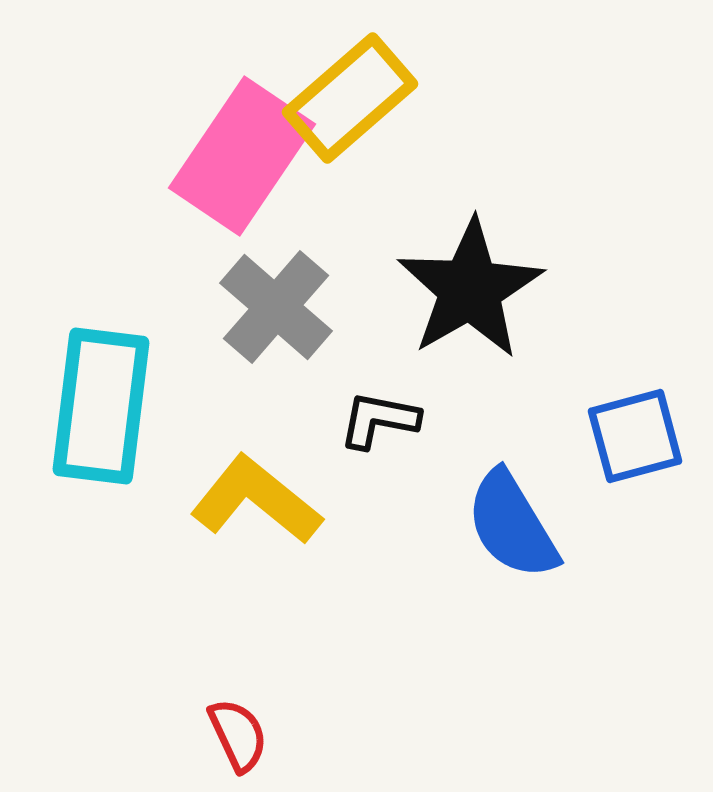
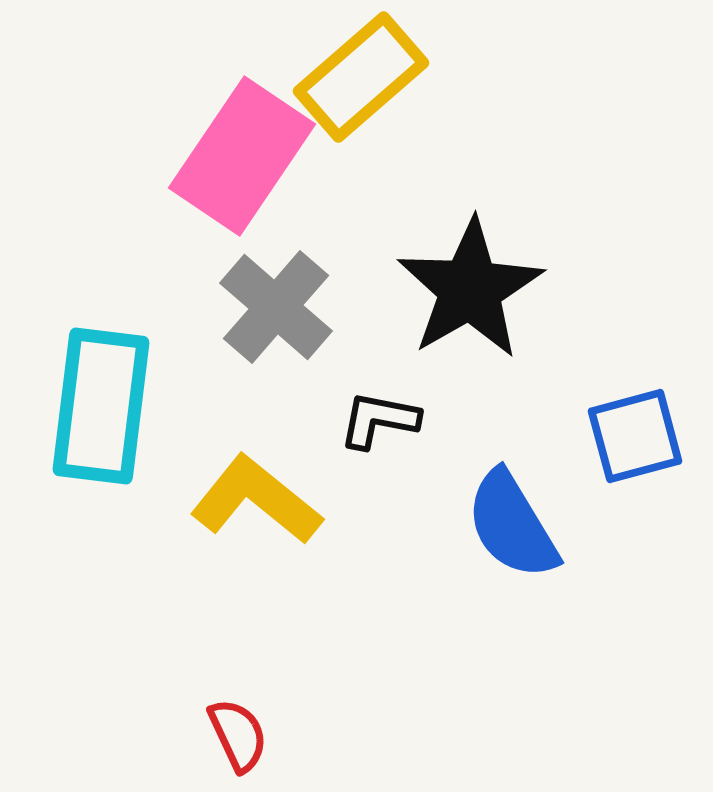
yellow rectangle: moved 11 px right, 21 px up
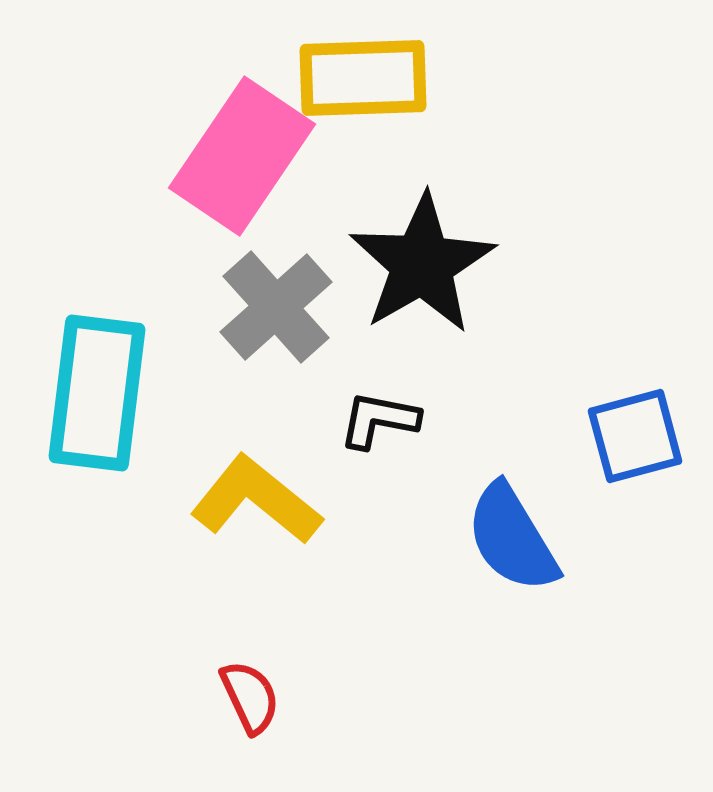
yellow rectangle: moved 2 px right, 1 px down; rotated 39 degrees clockwise
black star: moved 48 px left, 25 px up
gray cross: rotated 7 degrees clockwise
cyan rectangle: moved 4 px left, 13 px up
blue semicircle: moved 13 px down
red semicircle: moved 12 px right, 38 px up
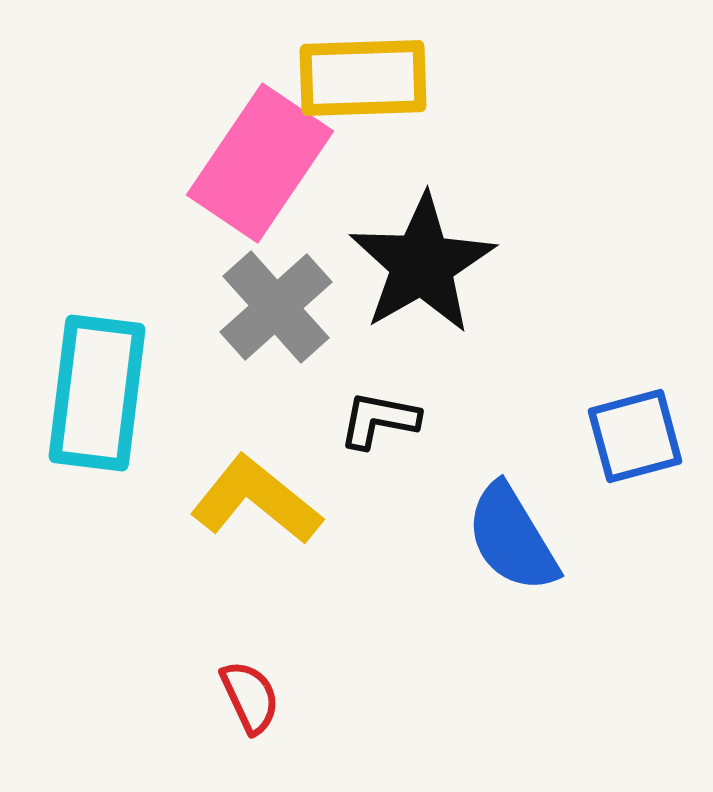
pink rectangle: moved 18 px right, 7 px down
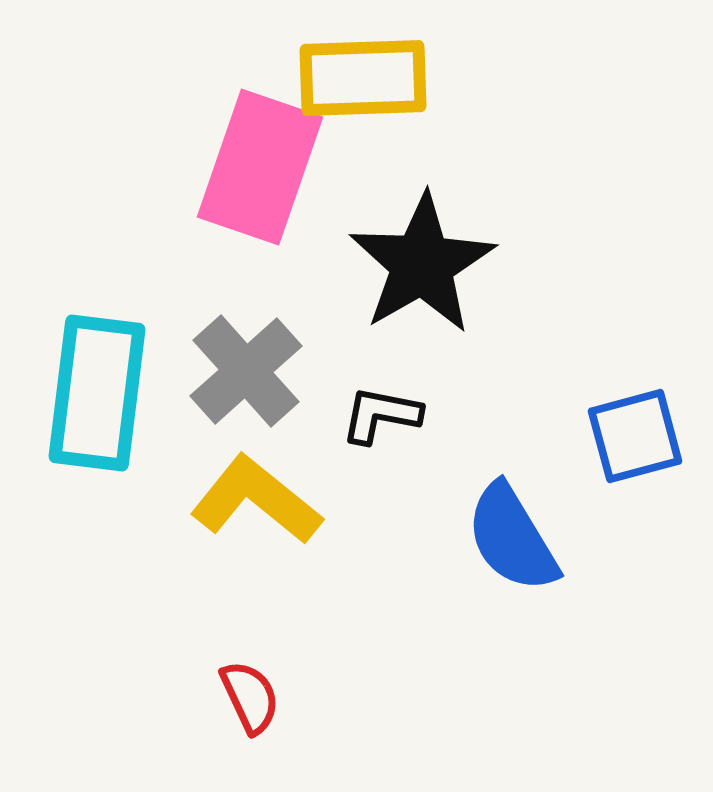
pink rectangle: moved 4 px down; rotated 15 degrees counterclockwise
gray cross: moved 30 px left, 64 px down
black L-shape: moved 2 px right, 5 px up
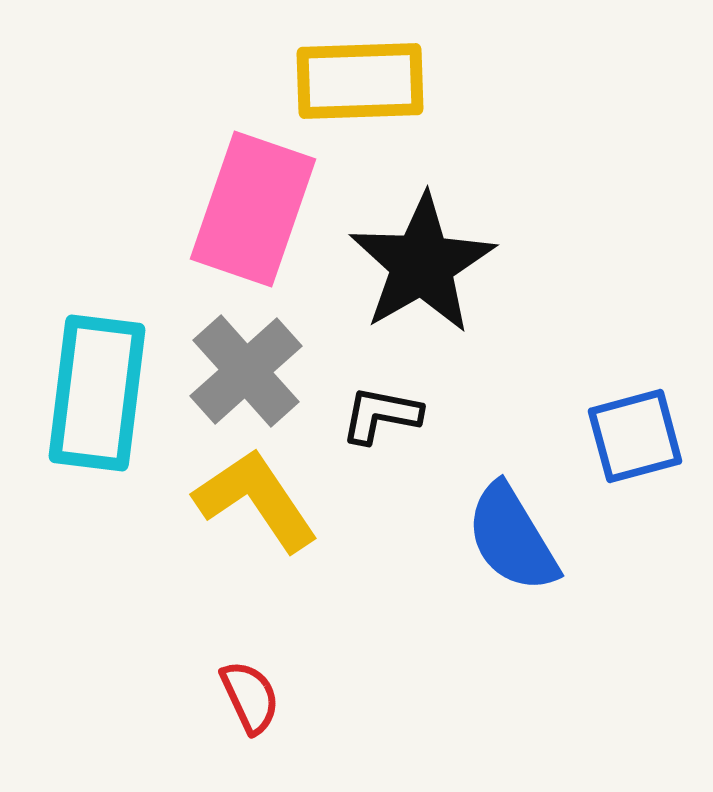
yellow rectangle: moved 3 px left, 3 px down
pink rectangle: moved 7 px left, 42 px down
yellow L-shape: rotated 17 degrees clockwise
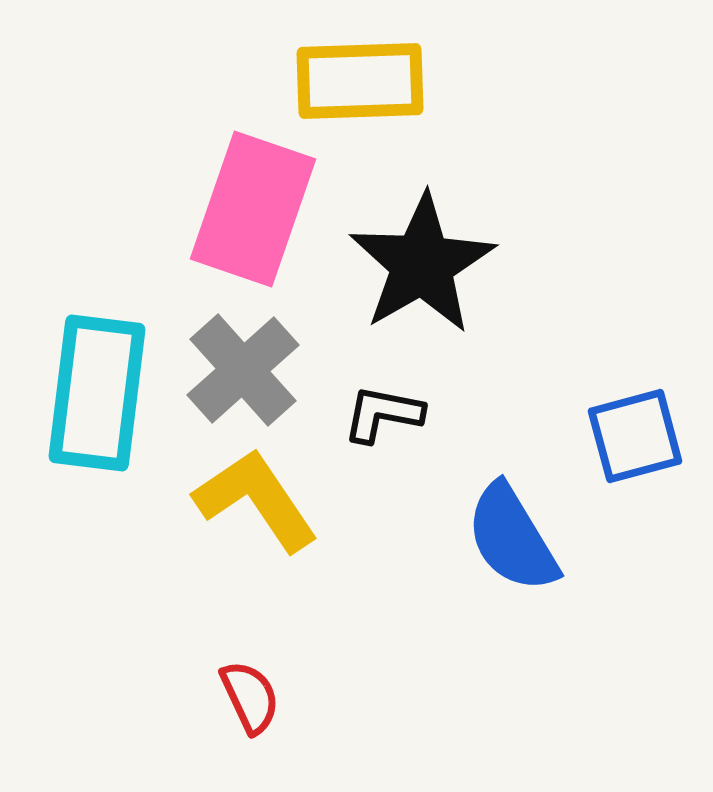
gray cross: moved 3 px left, 1 px up
black L-shape: moved 2 px right, 1 px up
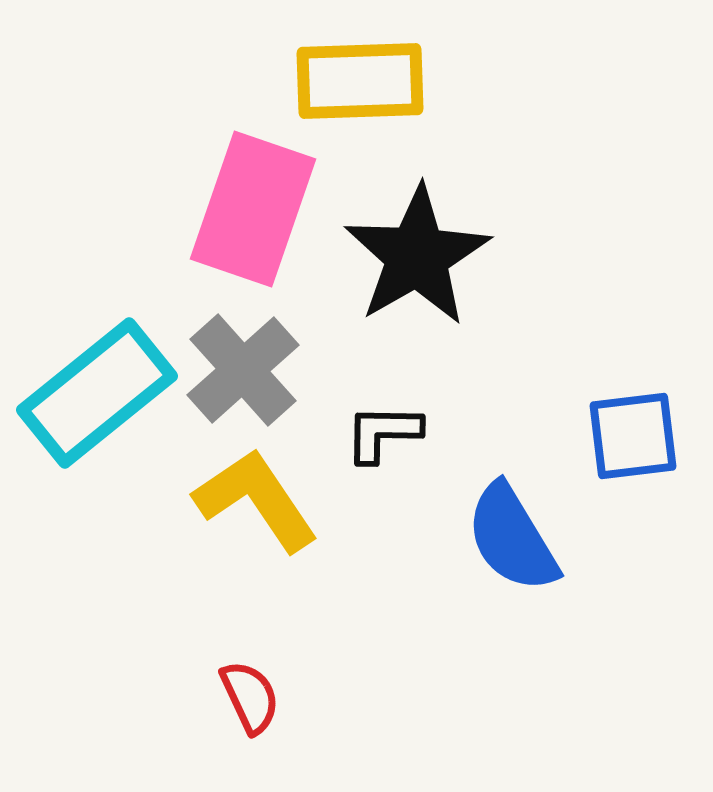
black star: moved 5 px left, 8 px up
cyan rectangle: rotated 44 degrees clockwise
black L-shape: moved 19 px down; rotated 10 degrees counterclockwise
blue square: moved 2 px left; rotated 8 degrees clockwise
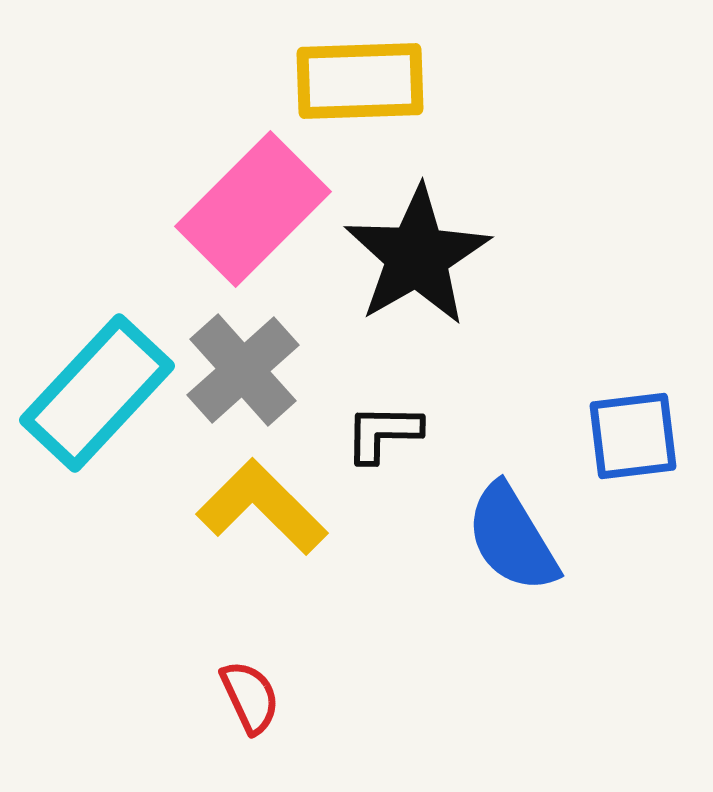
pink rectangle: rotated 26 degrees clockwise
cyan rectangle: rotated 8 degrees counterclockwise
yellow L-shape: moved 6 px right, 7 px down; rotated 11 degrees counterclockwise
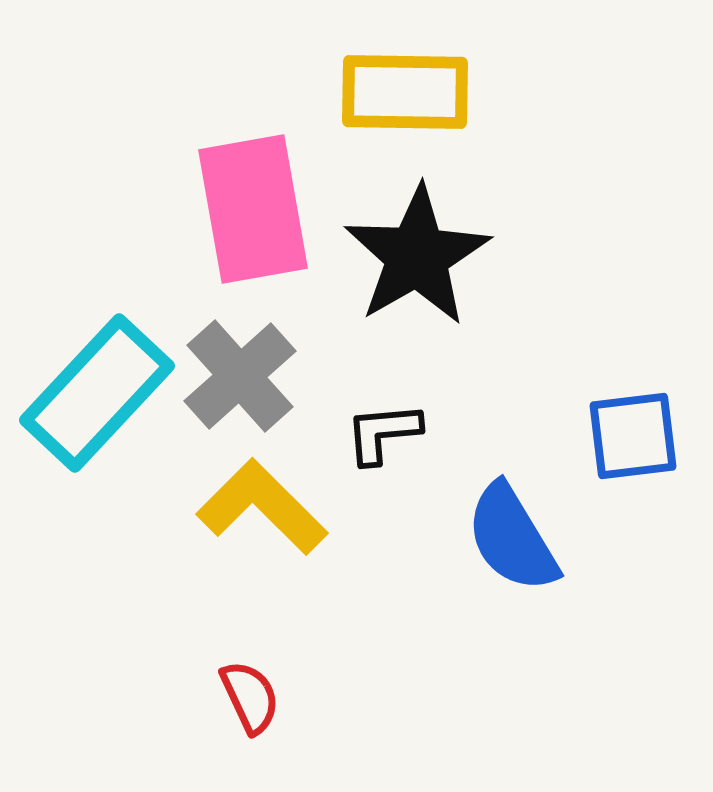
yellow rectangle: moved 45 px right, 11 px down; rotated 3 degrees clockwise
pink rectangle: rotated 55 degrees counterclockwise
gray cross: moved 3 px left, 6 px down
black L-shape: rotated 6 degrees counterclockwise
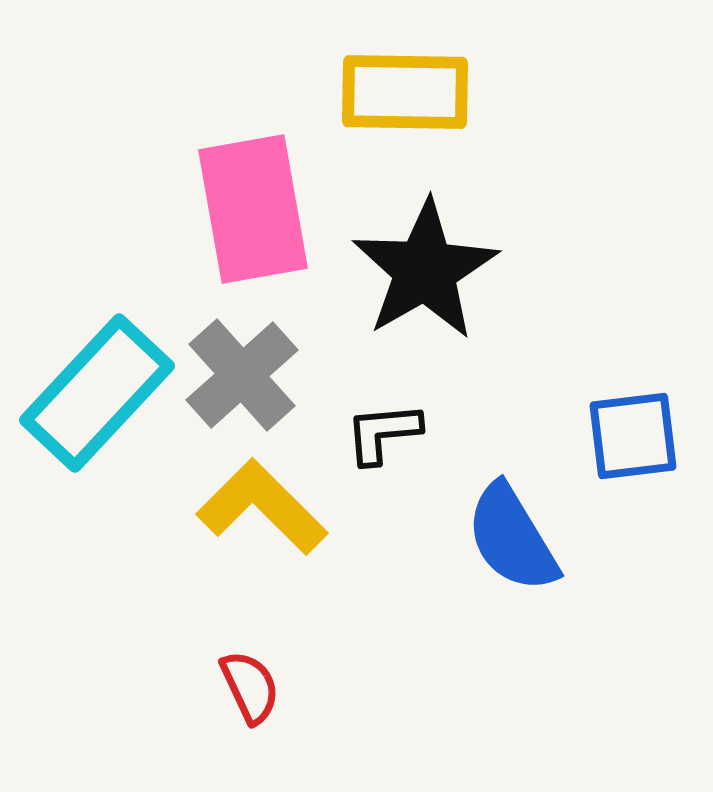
black star: moved 8 px right, 14 px down
gray cross: moved 2 px right, 1 px up
red semicircle: moved 10 px up
